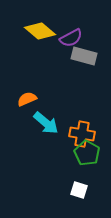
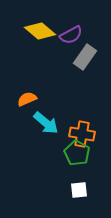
purple semicircle: moved 3 px up
gray rectangle: moved 1 px right, 1 px down; rotated 70 degrees counterclockwise
green pentagon: moved 10 px left
white square: rotated 24 degrees counterclockwise
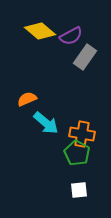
purple semicircle: moved 1 px down
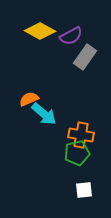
yellow diamond: rotated 12 degrees counterclockwise
orange semicircle: moved 2 px right
cyan arrow: moved 2 px left, 9 px up
orange cross: moved 1 px left, 1 px down
green pentagon: rotated 30 degrees clockwise
white square: moved 5 px right
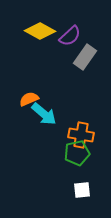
purple semicircle: moved 1 px left; rotated 15 degrees counterclockwise
white square: moved 2 px left
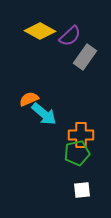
orange cross: rotated 10 degrees counterclockwise
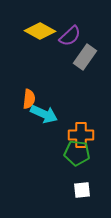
orange semicircle: rotated 120 degrees clockwise
cyan arrow: rotated 16 degrees counterclockwise
green pentagon: rotated 20 degrees clockwise
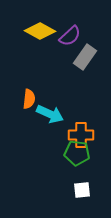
cyan arrow: moved 6 px right
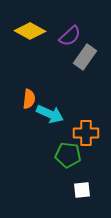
yellow diamond: moved 10 px left
orange cross: moved 5 px right, 2 px up
green pentagon: moved 9 px left, 2 px down
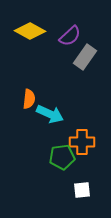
orange cross: moved 4 px left, 9 px down
green pentagon: moved 6 px left, 2 px down; rotated 15 degrees counterclockwise
